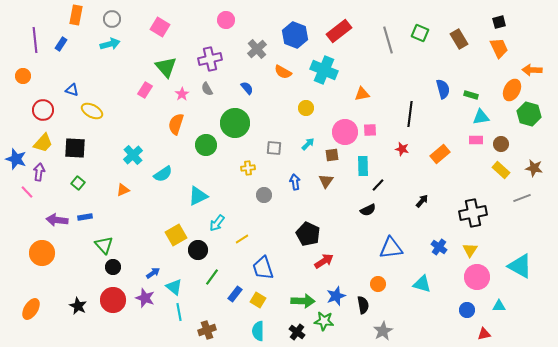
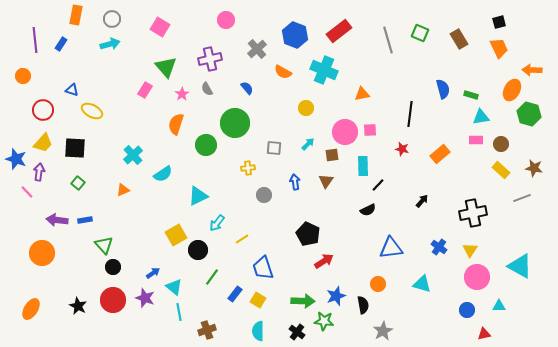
blue rectangle at (85, 217): moved 3 px down
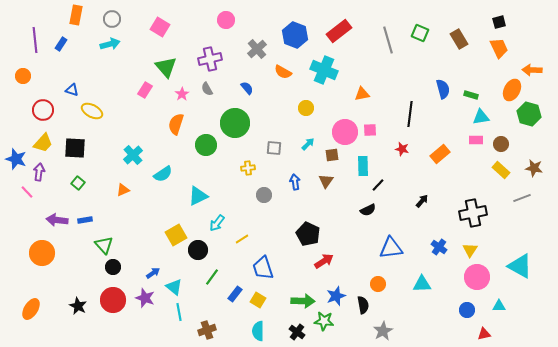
cyan triangle at (422, 284): rotated 18 degrees counterclockwise
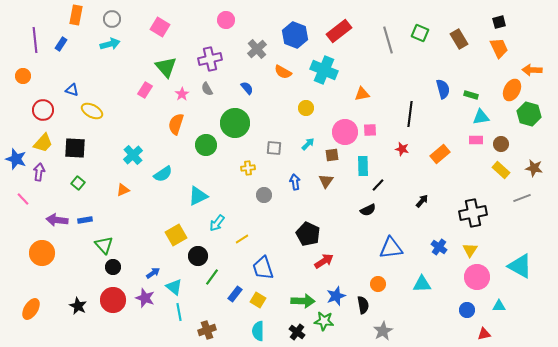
pink line at (27, 192): moved 4 px left, 7 px down
black circle at (198, 250): moved 6 px down
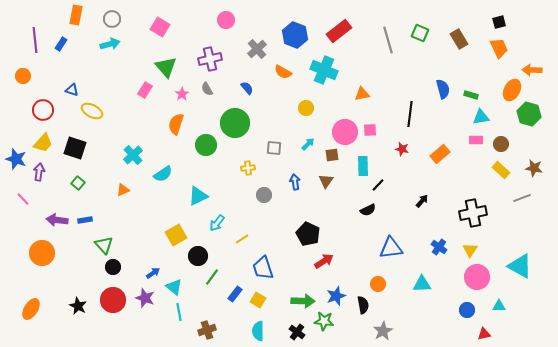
black square at (75, 148): rotated 15 degrees clockwise
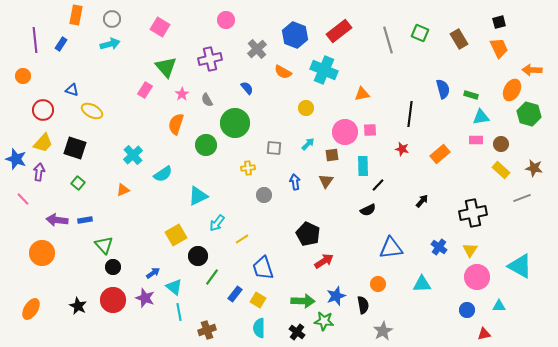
gray semicircle at (207, 89): moved 11 px down
cyan semicircle at (258, 331): moved 1 px right, 3 px up
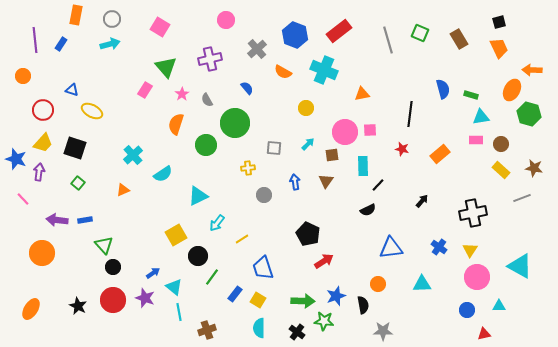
gray star at (383, 331): rotated 30 degrees clockwise
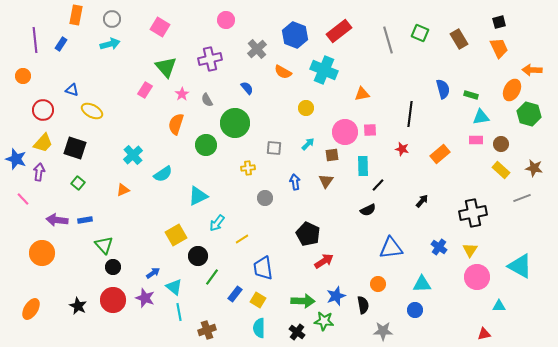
gray circle at (264, 195): moved 1 px right, 3 px down
blue trapezoid at (263, 268): rotated 10 degrees clockwise
blue circle at (467, 310): moved 52 px left
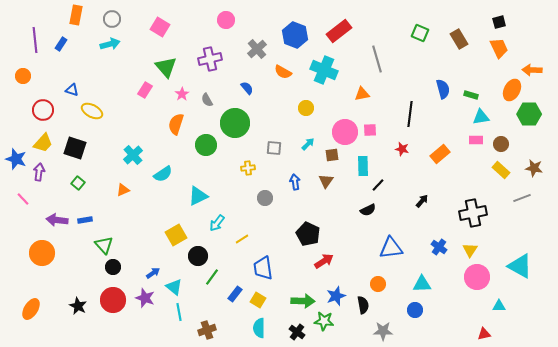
gray line at (388, 40): moved 11 px left, 19 px down
green hexagon at (529, 114): rotated 15 degrees counterclockwise
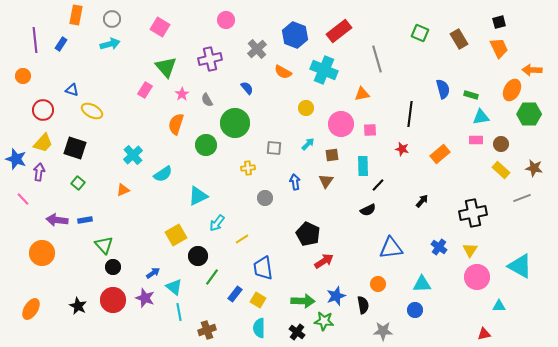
pink circle at (345, 132): moved 4 px left, 8 px up
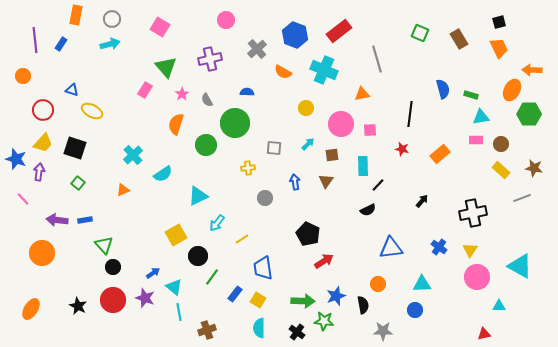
blue semicircle at (247, 88): moved 4 px down; rotated 48 degrees counterclockwise
